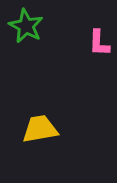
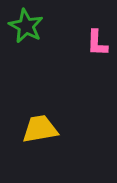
pink L-shape: moved 2 px left
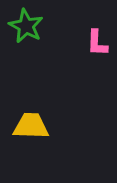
yellow trapezoid: moved 9 px left, 3 px up; rotated 12 degrees clockwise
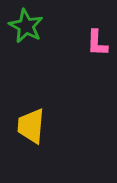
yellow trapezoid: rotated 87 degrees counterclockwise
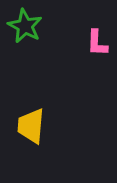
green star: moved 1 px left
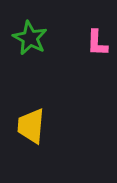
green star: moved 5 px right, 12 px down
